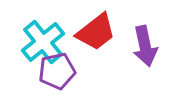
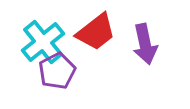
purple arrow: moved 2 px up
purple pentagon: rotated 15 degrees counterclockwise
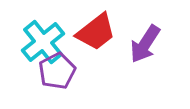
purple arrow: rotated 45 degrees clockwise
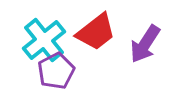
cyan cross: moved 1 px right, 2 px up
purple pentagon: moved 1 px left
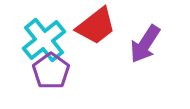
red trapezoid: moved 6 px up
purple pentagon: moved 5 px left; rotated 9 degrees counterclockwise
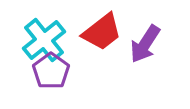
red trapezoid: moved 6 px right, 6 px down
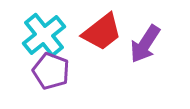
cyan cross: moved 5 px up
purple pentagon: rotated 15 degrees counterclockwise
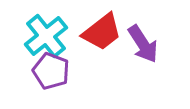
cyan cross: moved 2 px right, 1 px down
purple arrow: moved 2 px left; rotated 66 degrees counterclockwise
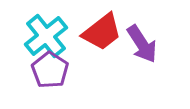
purple arrow: moved 1 px left
purple pentagon: moved 1 px left, 1 px up; rotated 12 degrees clockwise
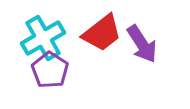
red trapezoid: moved 1 px down
cyan cross: moved 3 px left, 2 px down; rotated 9 degrees clockwise
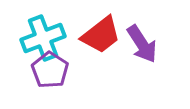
red trapezoid: moved 1 px left, 2 px down
cyan cross: rotated 9 degrees clockwise
